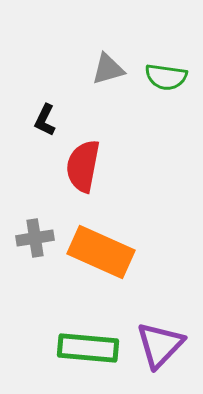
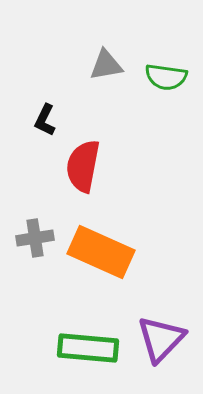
gray triangle: moved 2 px left, 4 px up; rotated 6 degrees clockwise
purple triangle: moved 1 px right, 6 px up
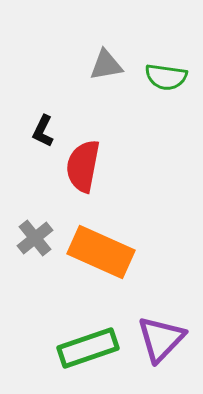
black L-shape: moved 2 px left, 11 px down
gray cross: rotated 30 degrees counterclockwise
green rectangle: rotated 24 degrees counterclockwise
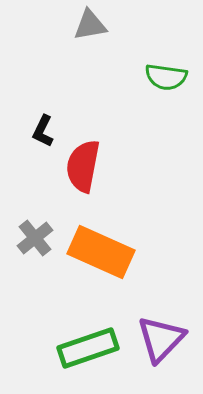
gray triangle: moved 16 px left, 40 px up
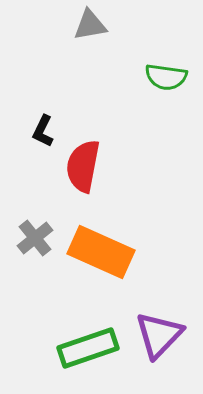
purple triangle: moved 2 px left, 4 px up
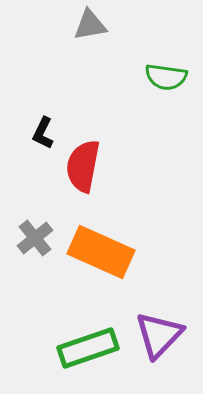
black L-shape: moved 2 px down
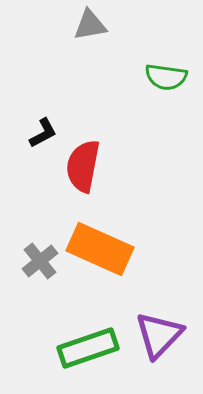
black L-shape: rotated 144 degrees counterclockwise
gray cross: moved 5 px right, 23 px down
orange rectangle: moved 1 px left, 3 px up
